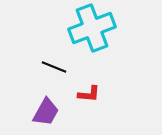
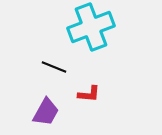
cyan cross: moved 1 px left, 1 px up
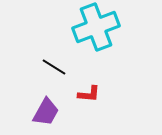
cyan cross: moved 5 px right
black line: rotated 10 degrees clockwise
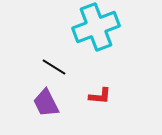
red L-shape: moved 11 px right, 2 px down
purple trapezoid: moved 9 px up; rotated 124 degrees clockwise
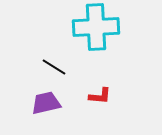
cyan cross: rotated 18 degrees clockwise
purple trapezoid: rotated 104 degrees clockwise
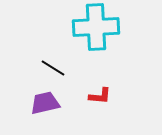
black line: moved 1 px left, 1 px down
purple trapezoid: moved 1 px left
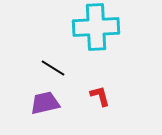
red L-shape: rotated 110 degrees counterclockwise
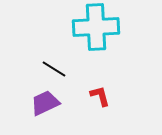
black line: moved 1 px right, 1 px down
purple trapezoid: rotated 12 degrees counterclockwise
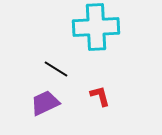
black line: moved 2 px right
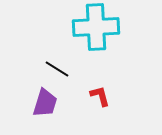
black line: moved 1 px right
purple trapezoid: rotated 132 degrees clockwise
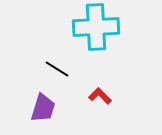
red L-shape: rotated 30 degrees counterclockwise
purple trapezoid: moved 2 px left, 5 px down
